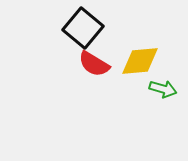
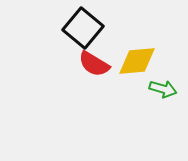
yellow diamond: moved 3 px left
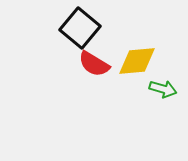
black square: moved 3 px left
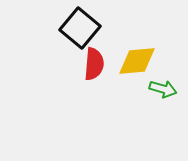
red semicircle: rotated 116 degrees counterclockwise
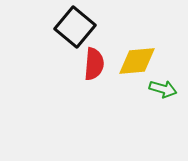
black square: moved 5 px left, 1 px up
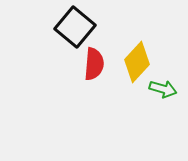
yellow diamond: moved 1 px down; rotated 42 degrees counterclockwise
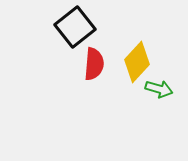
black square: rotated 12 degrees clockwise
green arrow: moved 4 px left
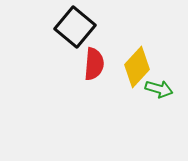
black square: rotated 12 degrees counterclockwise
yellow diamond: moved 5 px down
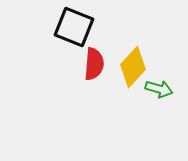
black square: moved 1 px left; rotated 18 degrees counterclockwise
yellow diamond: moved 4 px left
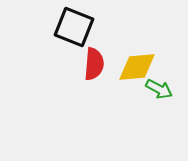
yellow diamond: moved 4 px right; rotated 42 degrees clockwise
green arrow: rotated 12 degrees clockwise
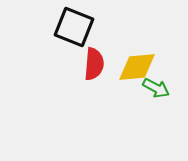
green arrow: moved 3 px left, 1 px up
